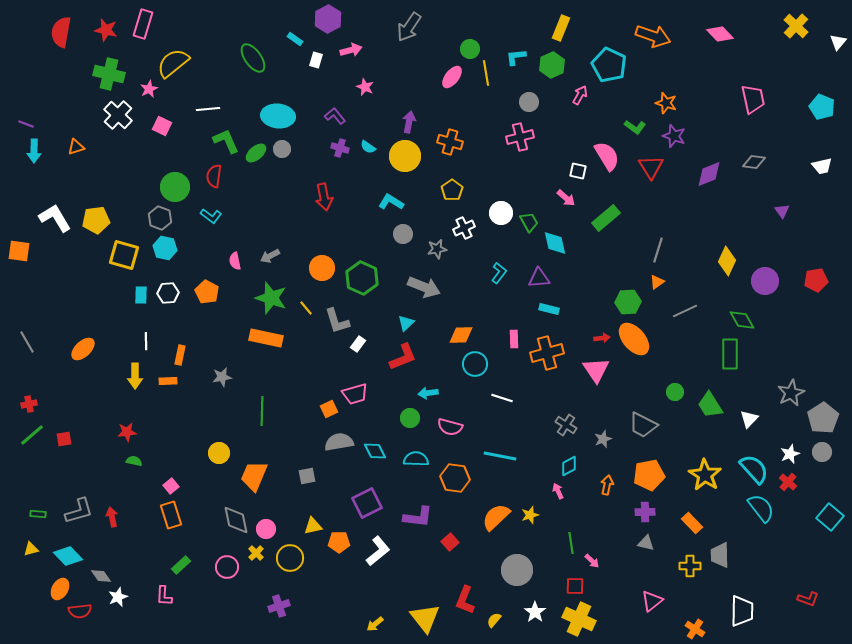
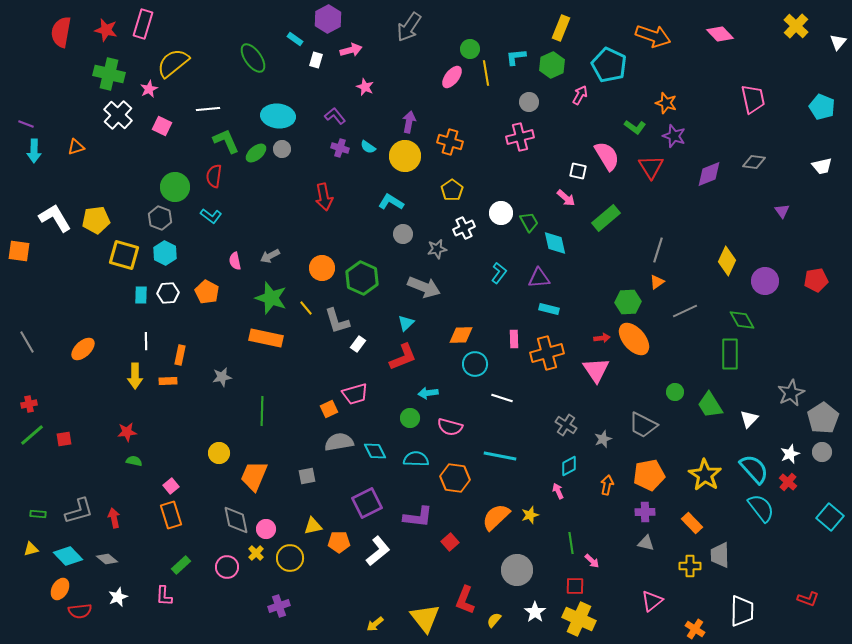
cyan hexagon at (165, 248): moved 5 px down; rotated 15 degrees clockwise
red arrow at (112, 517): moved 2 px right, 1 px down
gray diamond at (101, 576): moved 6 px right, 17 px up; rotated 15 degrees counterclockwise
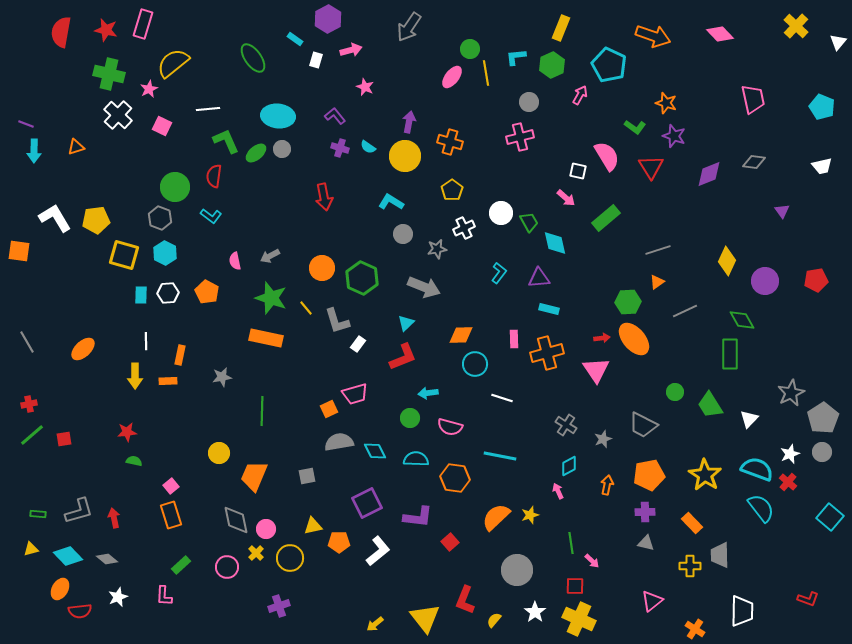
gray line at (658, 250): rotated 55 degrees clockwise
cyan semicircle at (754, 469): moved 3 px right; rotated 28 degrees counterclockwise
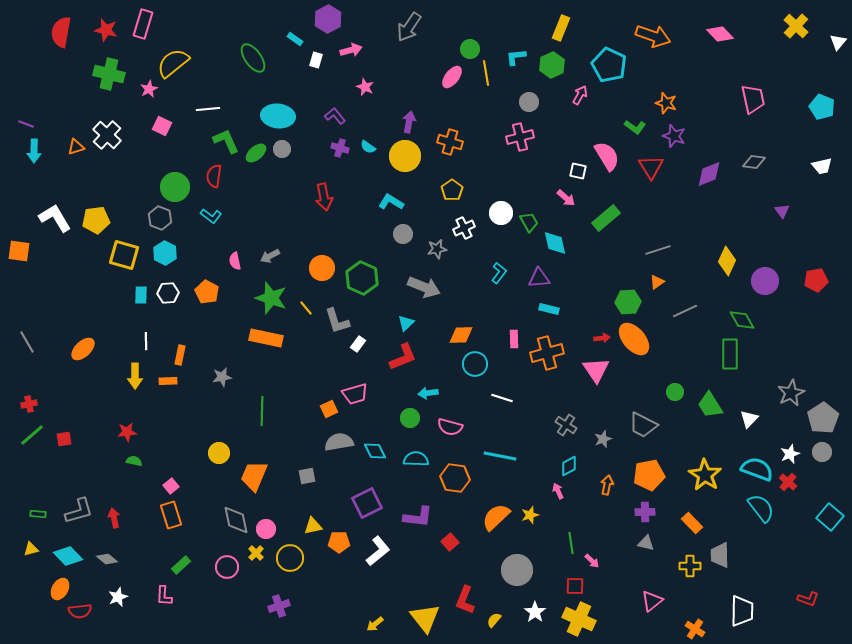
white cross at (118, 115): moved 11 px left, 20 px down
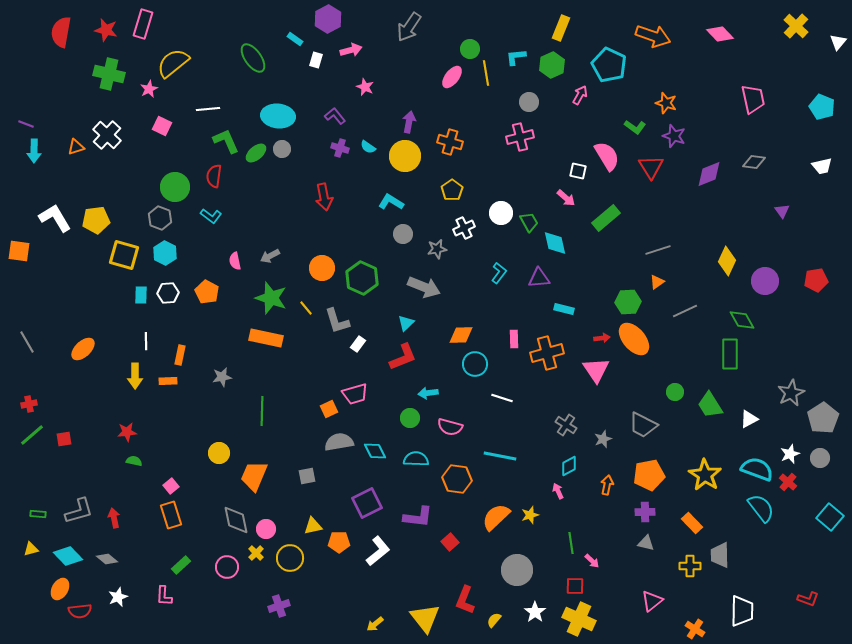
cyan rectangle at (549, 309): moved 15 px right
white triangle at (749, 419): rotated 18 degrees clockwise
gray circle at (822, 452): moved 2 px left, 6 px down
orange hexagon at (455, 478): moved 2 px right, 1 px down
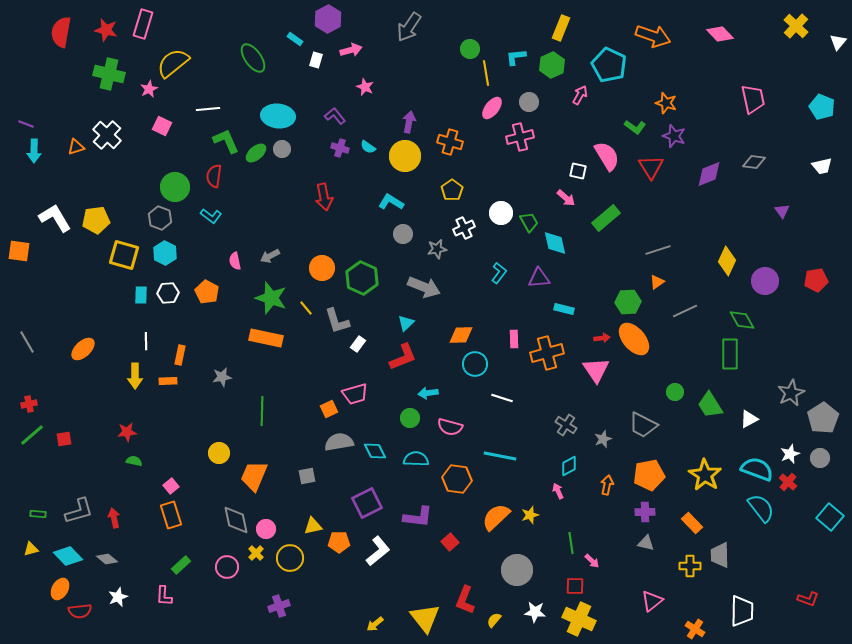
pink ellipse at (452, 77): moved 40 px right, 31 px down
white star at (535, 612): rotated 30 degrees counterclockwise
